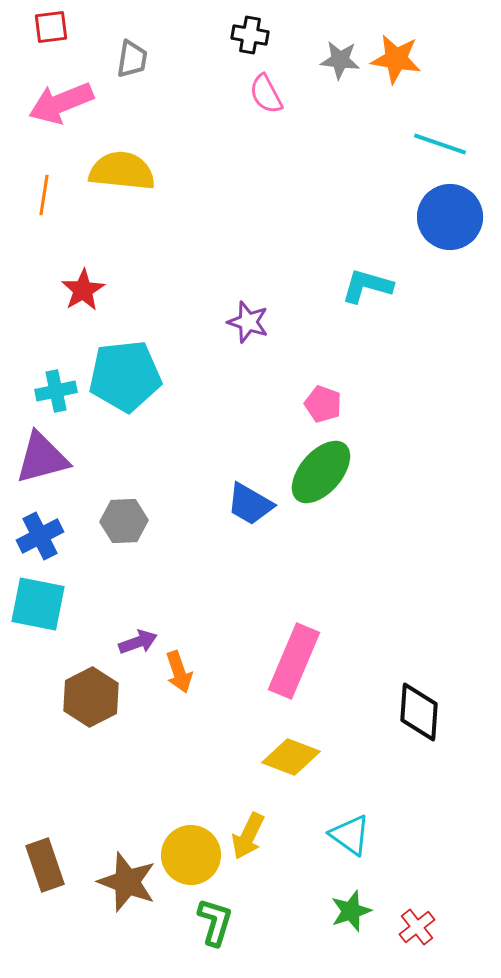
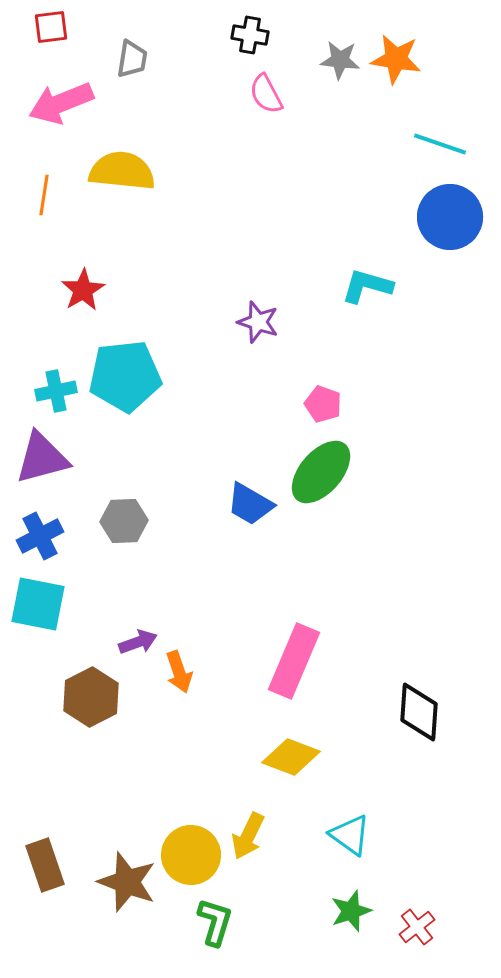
purple star: moved 10 px right
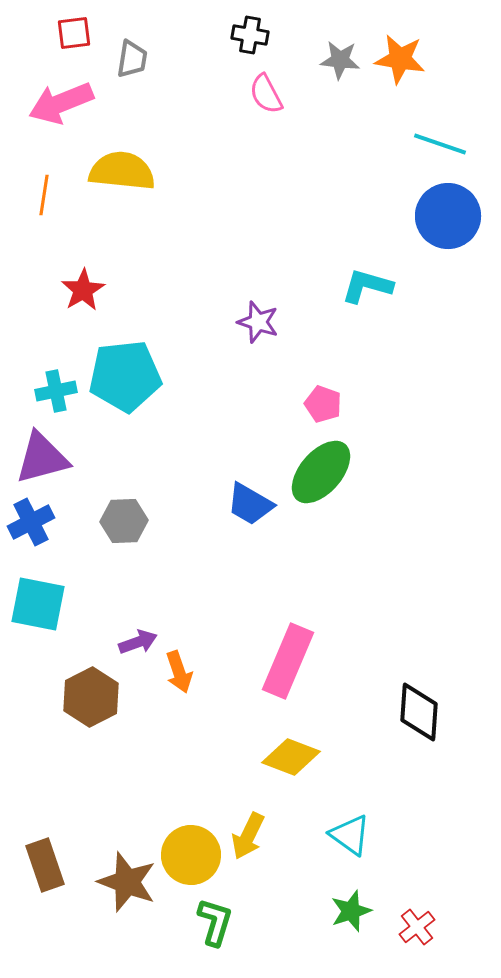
red square: moved 23 px right, 6 px down
orange star: moved 4 px right
blue circle: moved 2 px left, 1 px up
blue cross: moved 9 px left, 14 px up
pink rectangle: moved 6 px left
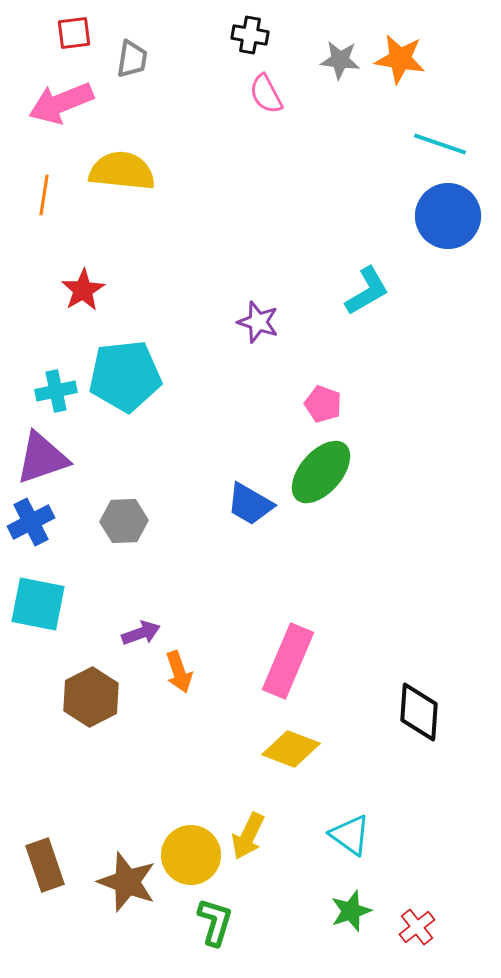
cyan L-shape: moved 5 px down; rotated 134 degrees clockwise
purple triangle: rotated 4 degrees counterclockwise
purple arrow: moved 3 px right, 9 px up
yellow diamond: moved 8 px up
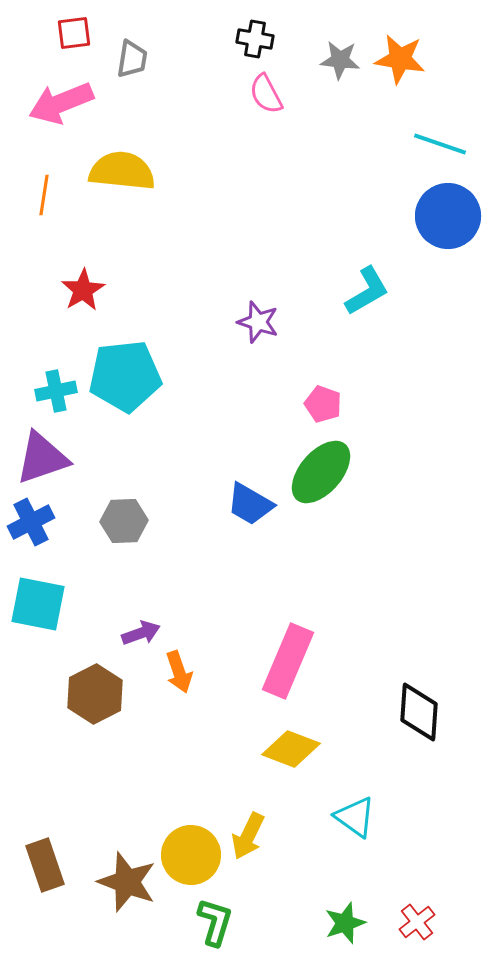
black cross: moved 5 px right, 4 px down
brown hexagon: moved 4 px right, 3 px up
cyan triangle: moved 5 px right, 18 px up
green star: moved 6 px left, 12 px down
red cross: moved 5 px up
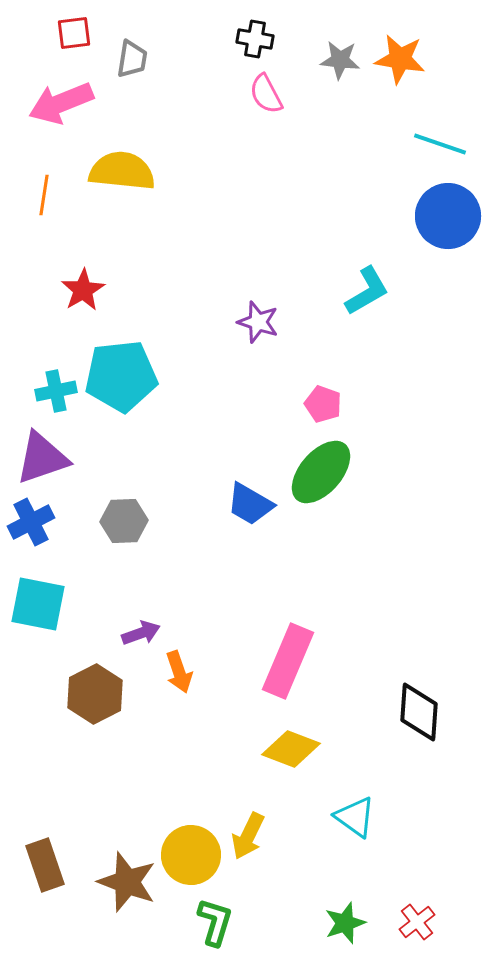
cyan pentagon: moved 4 px left
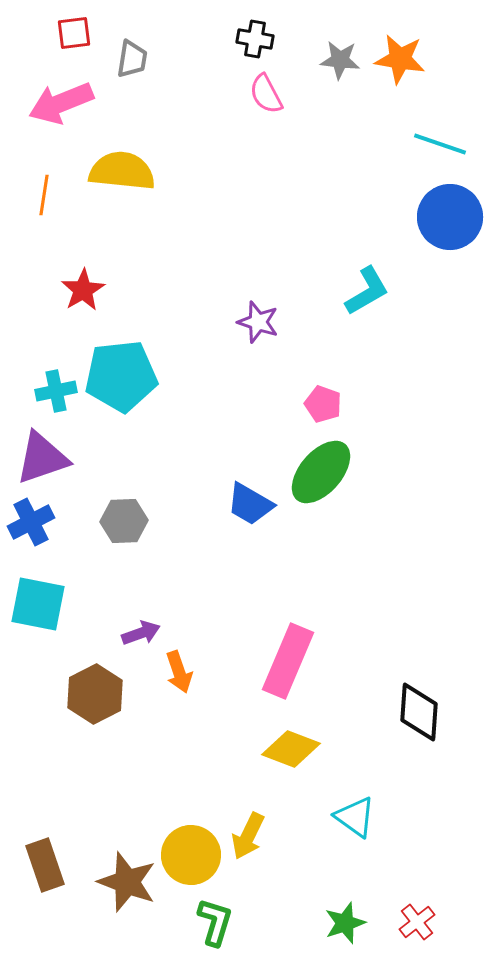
blue circle: moved 2 px right, 1 px down
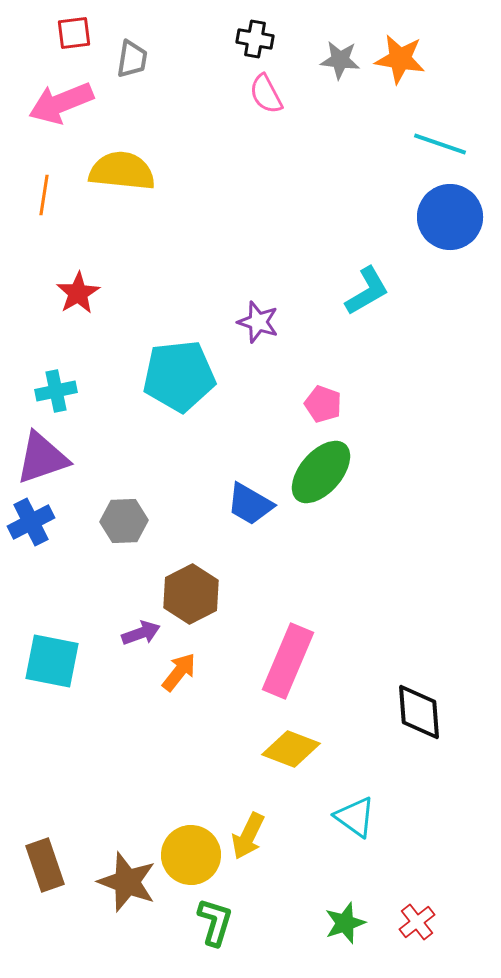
red star: moved 5 px left, 3 px down
cyan pentagon: moved 58 px right
cyan square: moved 14 px right, 57 px down
orange arrow: rotated 123 degrees counterclockwise
brown hexagon: moved 96 px right, 100 px up
black diamond: rotated 8 degrees counterclockwise
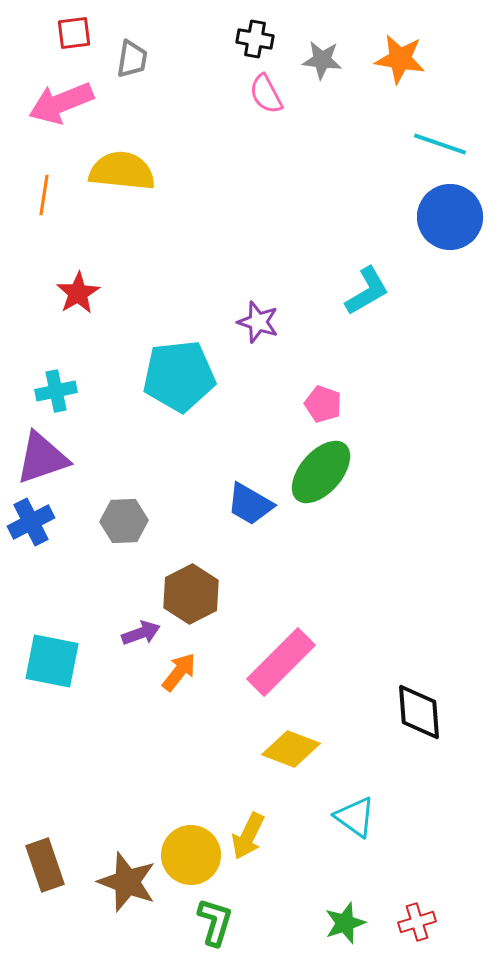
gray star: moved 18 px left
pink rectangle: moved 7 px left, 1 px down; rotated 22 degrees clockwise
red cross: rotated 21 degrees clockwise
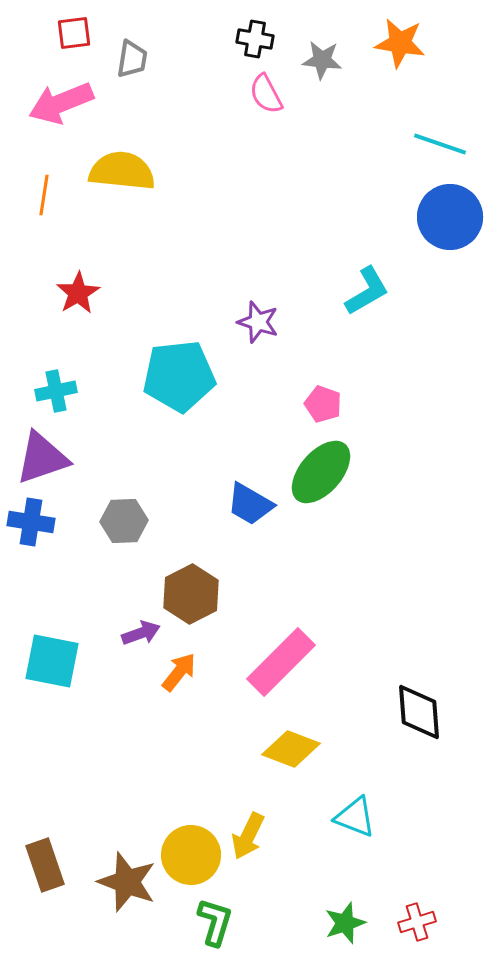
orange star: moved 16 px up
blue cross: rotated 36 degrees clockwise
cyan triangle: rotated 15 degrees counterclockwise
